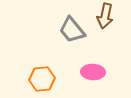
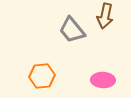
pink ellipse: moved 10 px right, 8 px down
orange hexagon: moved 3 px up
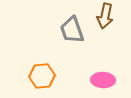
gray trapezoid: rotated 20 degrees clockwise
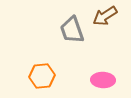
brown arrow: rotated 45 degrees clockwise
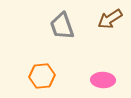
brown arrow: moved 5 px right, 3 px down
gray trapezoid: moved 10 px left, 4 px up
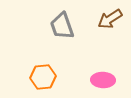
orange hexagon: moved 1 px right, 1 px down
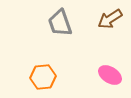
gray trapezoid: moved 2 px left, 3 px up
pink ellipse: moved 7 px right, 5 px up; rotated 30 degrees clockwise
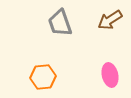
brown arrow: moved 1 px down
pink ellipse: rotated 45 degrees clockwise
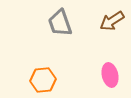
brown arrow: moved 2 px right, 1 px down
orange hexagon: moved 3 px down
